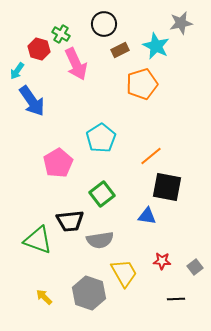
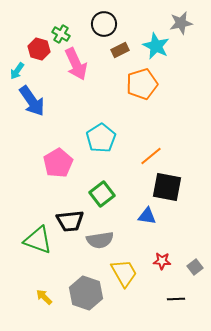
gray hexagon: moved 3 px left
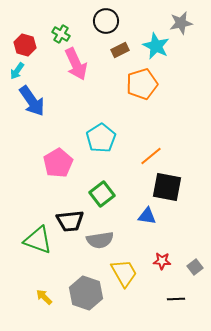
black circle: moved 2 px right, 3 px up
red hexagon: moved 14 px left, 4 px up
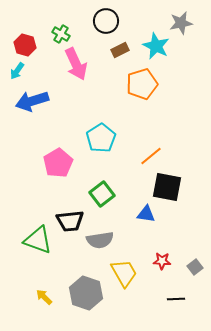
blue arrow: rotated 108 degrees clockwise
blue triangle: moved 1 px left, 2 px up
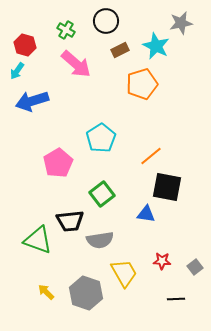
green cross: moved 5 px right, 4 px up
pink arrow: rotated 24 degrees counterclockwise
yellow arrow: moved 2 px right, 5 px up
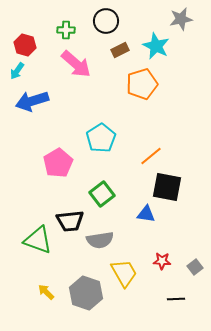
gray star: moved 4 px up
green cross: rotated 30 degrees counterclockwise
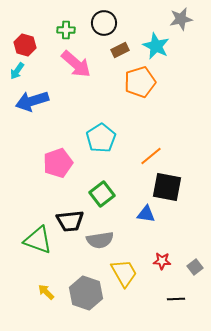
black circle: moved 2 px left, 2 px down
orange pentagon: moved 2 px left, 2 px up
pink pentagon: rotated 12 degrees clockwise
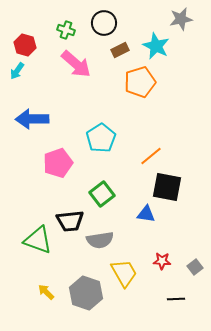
green cross: rotated 18 degrees clockwise
blue arrow: moved 18 px down; rotated 16 degrees clockwise
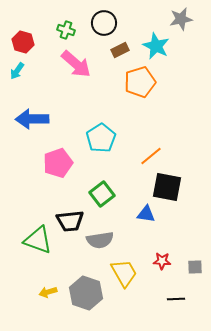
red hexagon: moved 2 px left, 3 px up
gray square: rotated 35 degrees clockwise
yellow arrow: moved 2 px right; rotated 60 degrees counterclockwise
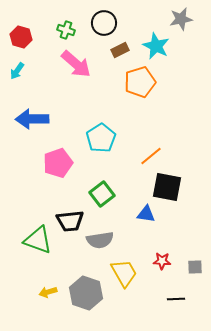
red hexagon: moved 2 px left, 5 px up
